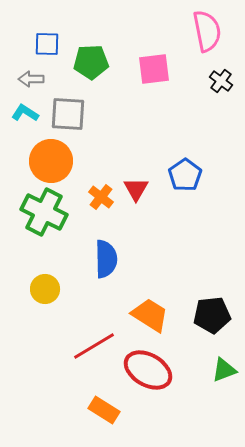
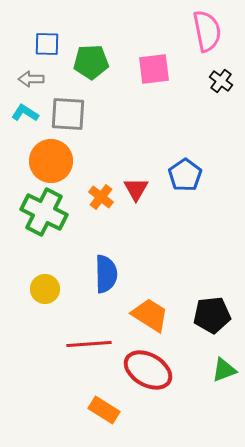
blue semicircle: moved 15 px down
red line: moved 5 px left, 2 px up; rotated 27 degrees clockwise
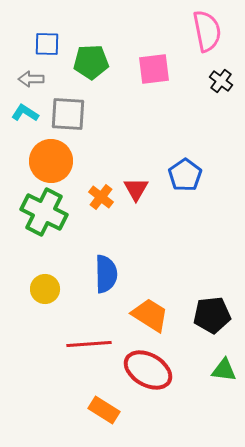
green triangle: rotated 28 degrees clockwise
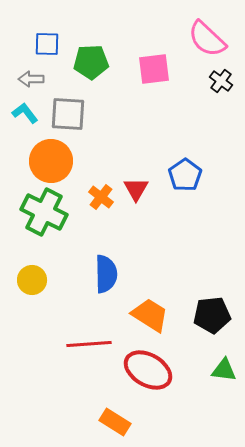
pink semicircle: moved 8 px down; rotated 144 degrees clockwise
cyan L-shape: rotated 20 degrees clockwise
yellow circle: moved 13 px left, 9 px up
orange rectangle: moved 11 px right, 12 px down
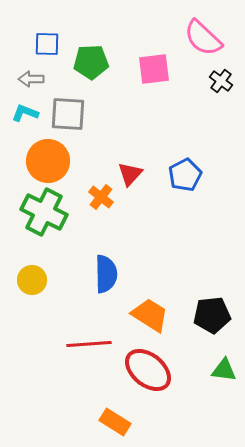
pink semicircle: moved 4 px left, 1 px up
cyan L-shape: rotated 32 degrees counterclockwise
orange circle: moved 3 px left
blue pentagon: rotated 8 degrees clockwise
red triangle: moved 6 px left, 15 px up; rotated 12 degrees clockwise
red ellipse: rotated 9 degrees clockwise
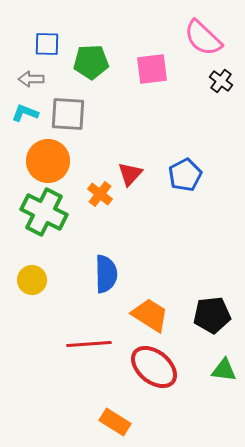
pink square: moved 2 px left
orange cross: moved 1 px left, 3 px up
red ellipse: moved 6 px right, 3 px up
